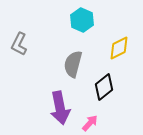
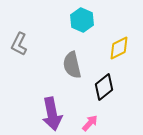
gray semicircle: moved 1 px left, 1 px down; rotated 28 degrees counterclockwise
purple arrow: moved 8 px left, 6 px down
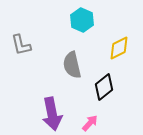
gray L-shape: moved 2 px right, 1 px down; rotated 40 degrees counterclockwise
